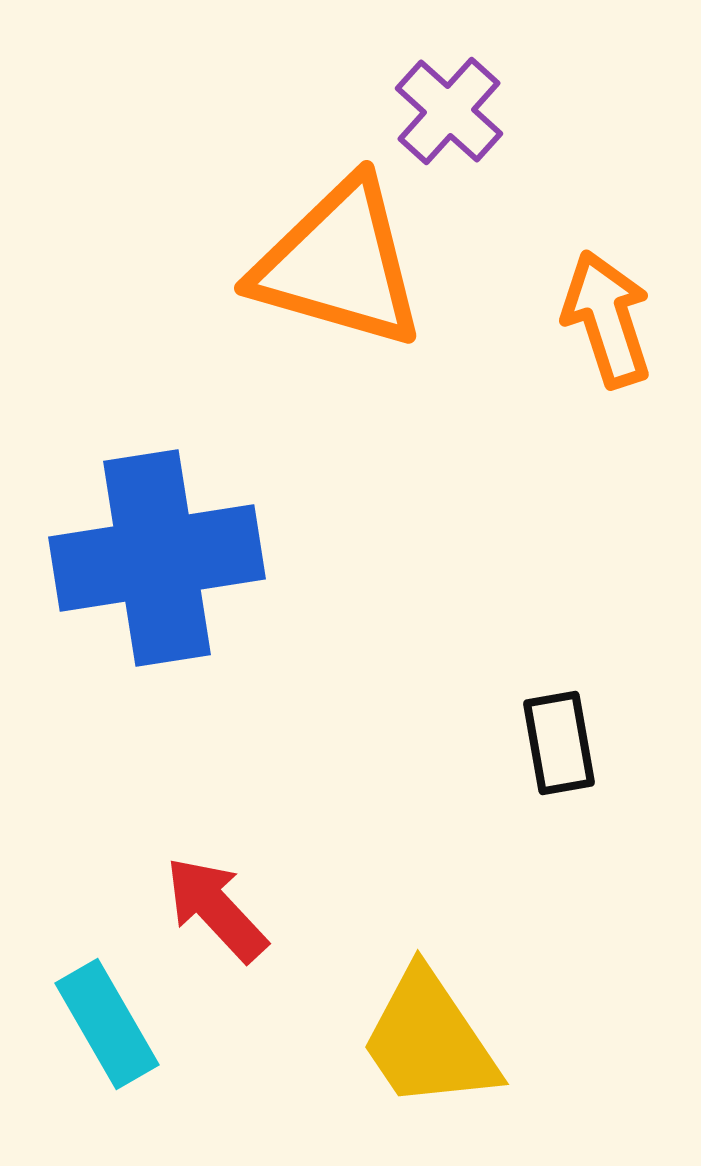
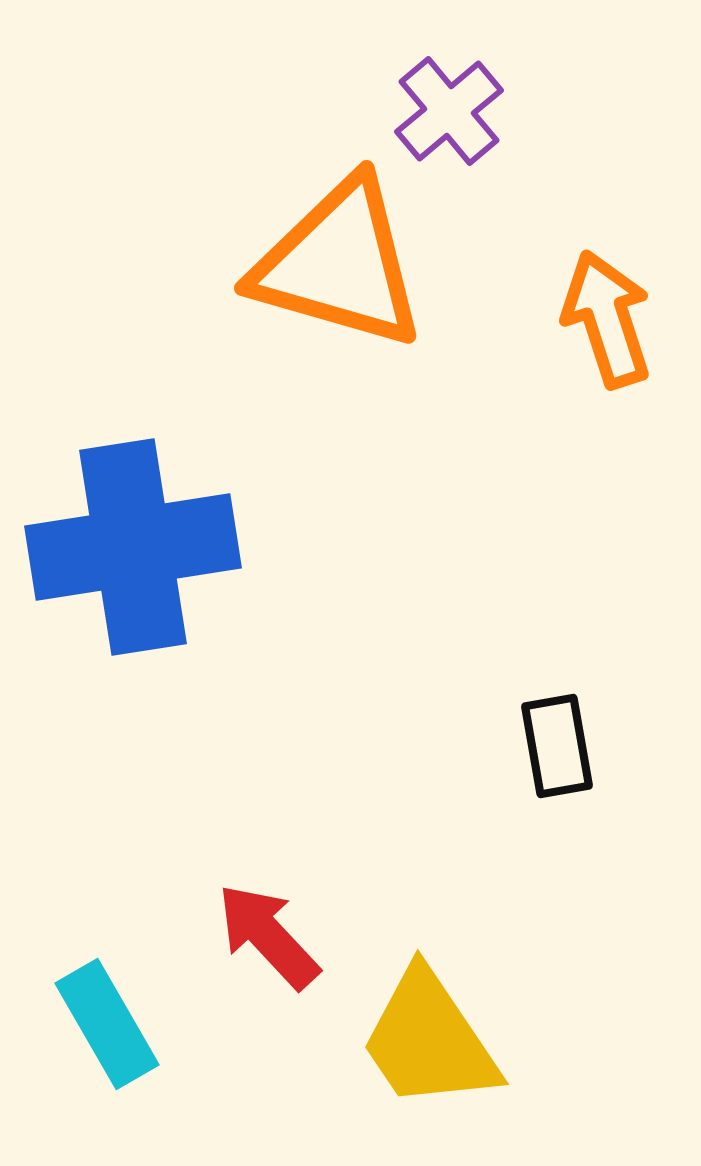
purple cross: rotated 8 degrees clockwise
blue cross: moved 24 px left, 11 px up
black rectangle: moved 2 px left, 3 px down
red arrow: moved 52 px right, 27 px down
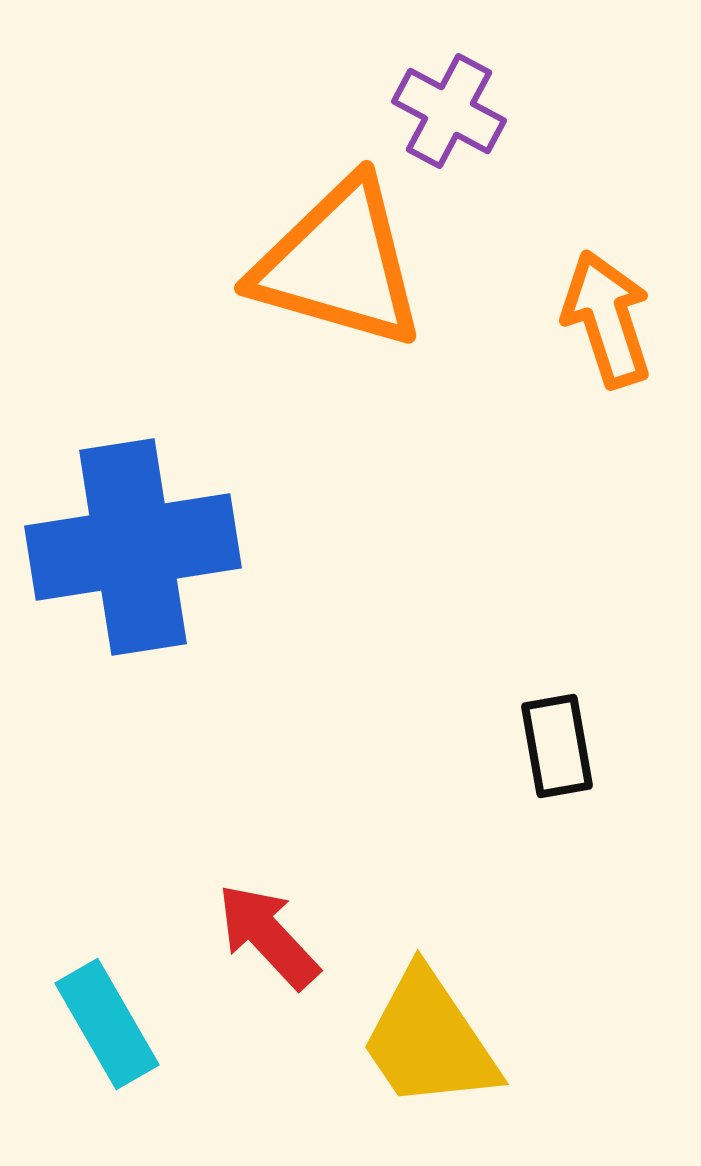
purple cross: rotated 22 degrees counterclockwise
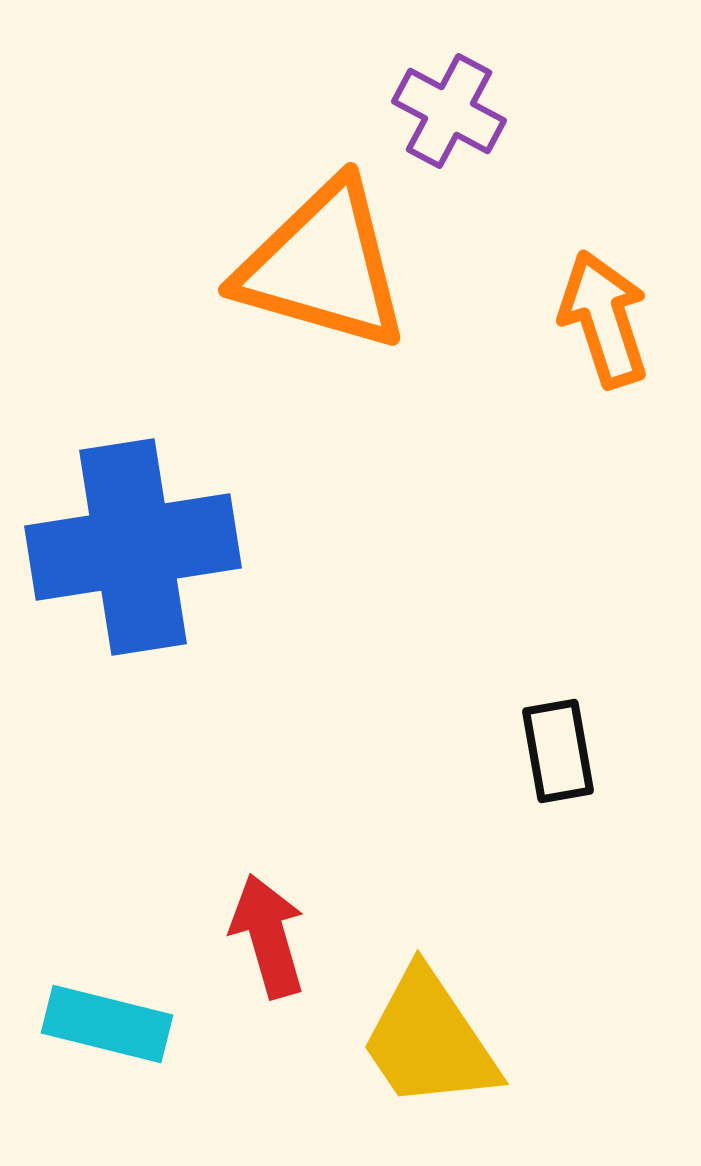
orange triangle: moved 16 px left, 2 px down
orange arrow: moved 3 px left
black rectangle: moved 1 px right, 5 px down
red arrow: rotated 27 degrees clockwise
cyan rectangle: rotated 46 degrees counterclockwise
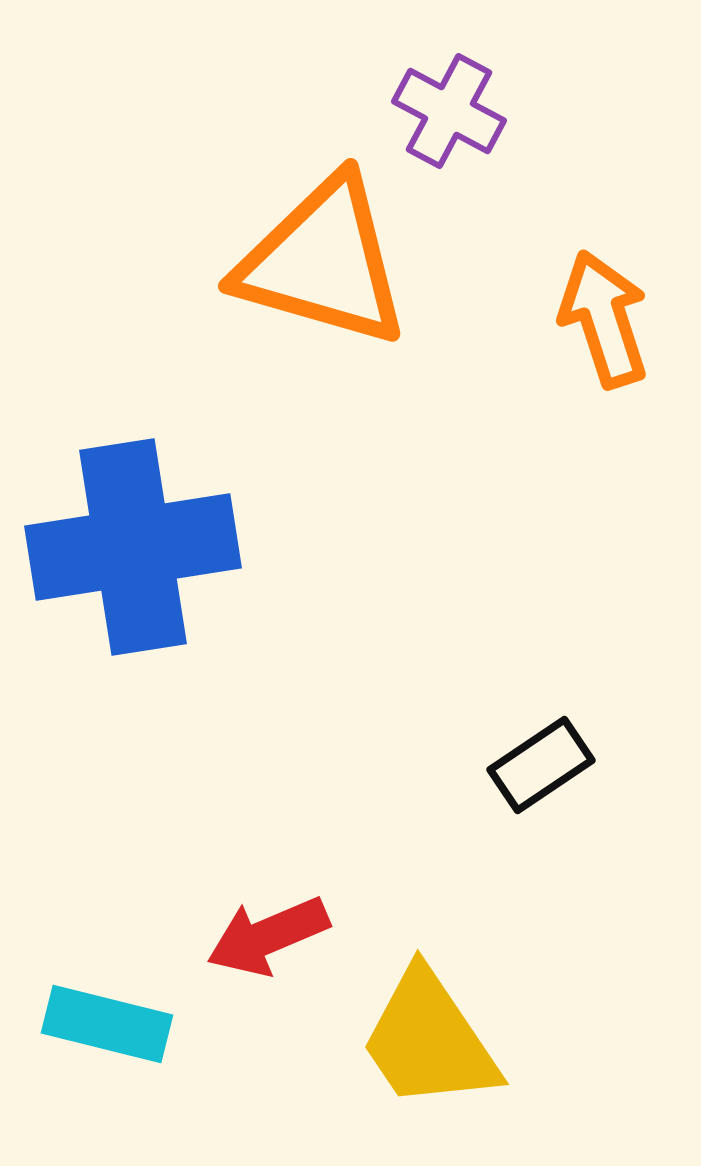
orange triangle: moved 4 px up
black rectangle: moved 17 px left, 14 px down; rotated 66 degrees clockwise
red arrow: rotated 97 degrees counterclockwise
